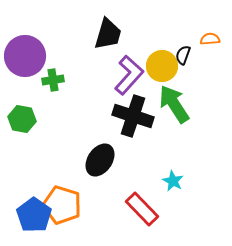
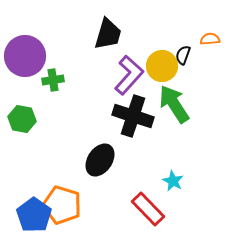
red rectangle: moved 6 px right
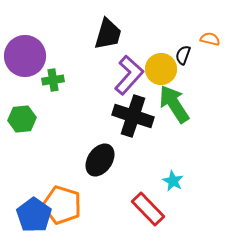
orange semicircle: rotated 18 degrees clockwise
yellow circle: moved 1 px left, 3 px down
green hexagon: rotated 16 degrees counterclockwise
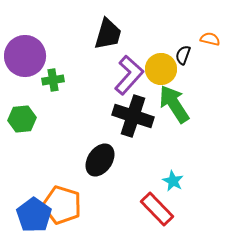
red rectangle: moved 9 px right
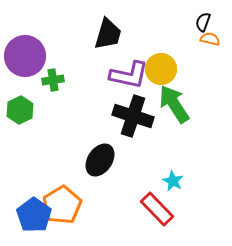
black semicircle: moved 20 px right, 33 px up
purple L-shape: rotated 60 degrees clockwise
green hexagon: moved 2 px left, 9 px up; rotated 20 degrees counterclockwise
orange pentagon: rotated 24 degrees clockwise
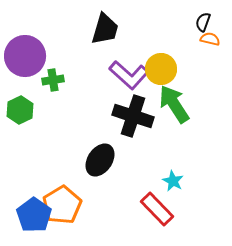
black trapezoid: moved 3 px left, 5 px up
purple L-shape: rotated 30 degrees clockwise
